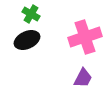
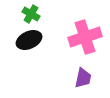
black ellipse: moved 2 px right
purple trapezoid: rotated 15 degrees counterclockwise
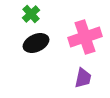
green cross: rotated 18 degrees clockwise
black ellipse: moved 7 px right, 3 px down
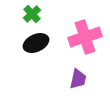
green cross: moved 1 px right
purple trapezoid: moved 5 px left, 1 px down
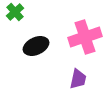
green cross: moved 17 px left, 2 px up
black ellipse: moved 3 px down
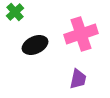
pink cross: moved 4 px left, 3 px up
black ellipse: moved 1 px left, 1 px up
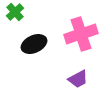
black ellipse: moved 1 px left, 1 px up
purple trapezoid: rotated 50 degrees clockwise
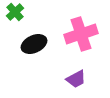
purple trapezoid: moved 2 px left
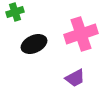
green cross: rotated 24 degrees clockwise
purple trapezoid: moved 1 px left, 1 px up
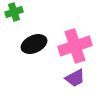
green cross: moved 1 px left
pink cross: moved 6 px left, 12 px down
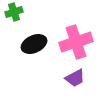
pink cross: moved 1 px right, 4 px up
